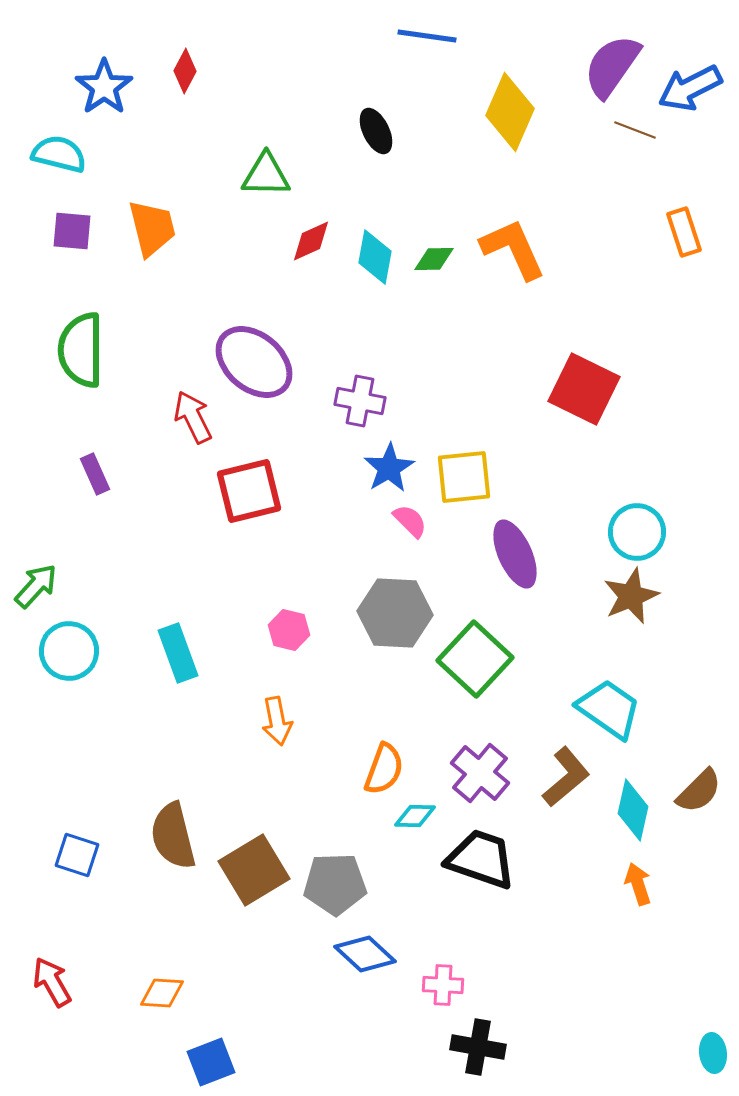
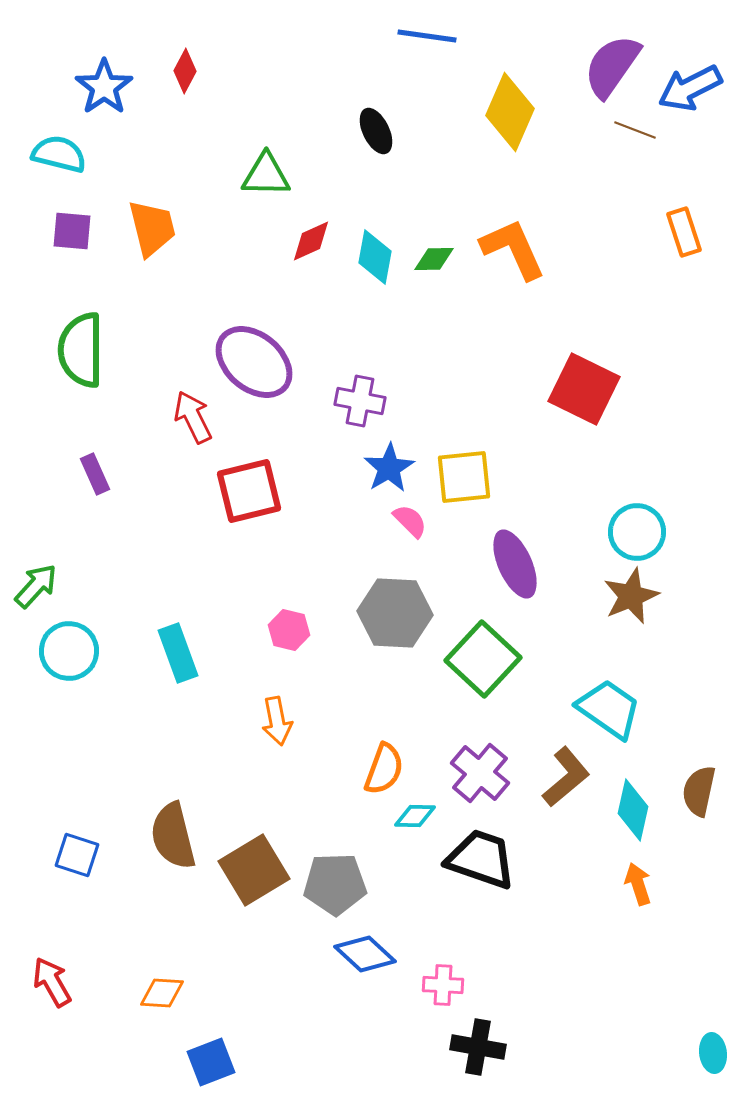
purple ellipse at (515, 554): moved 10 px down
green square at (475, 659): moved 8 px right
brown semicircle at (699, 791): rotated 147 degrees clockwise
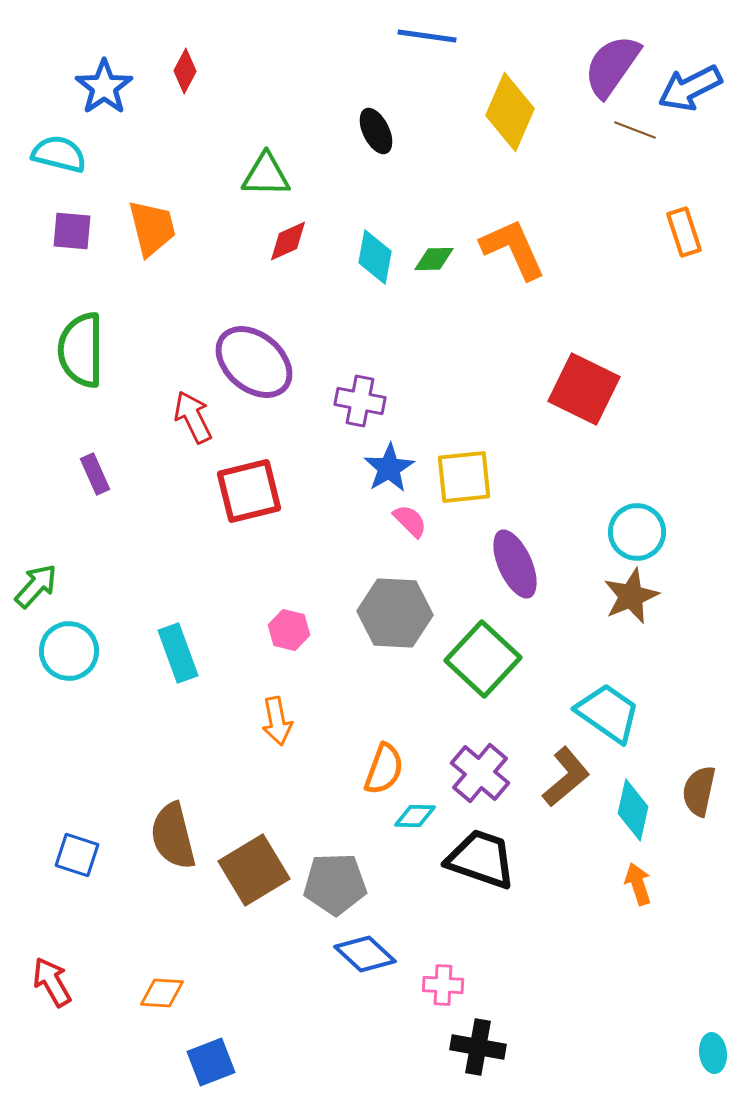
red diamond at (311, 241): moved 23 px left
cyan trapezoid at (609, 709): moved 1 px left, 4 px down
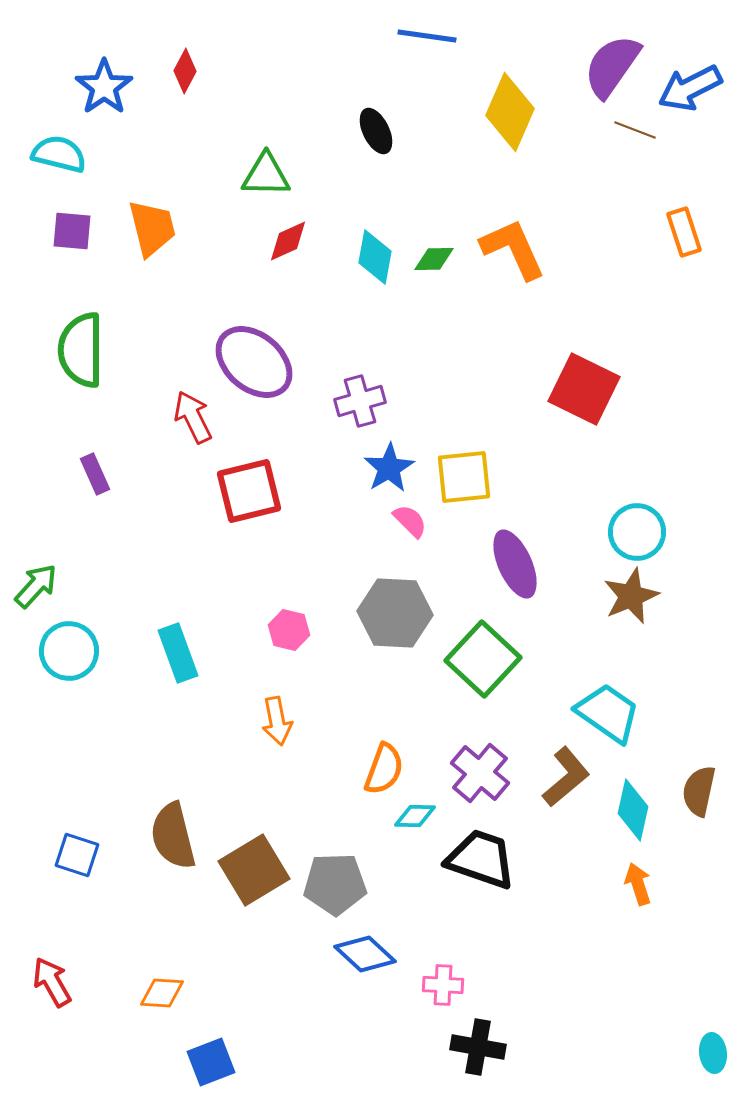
purple cross at (360, 401): rotated 27 degrees counterclockwise
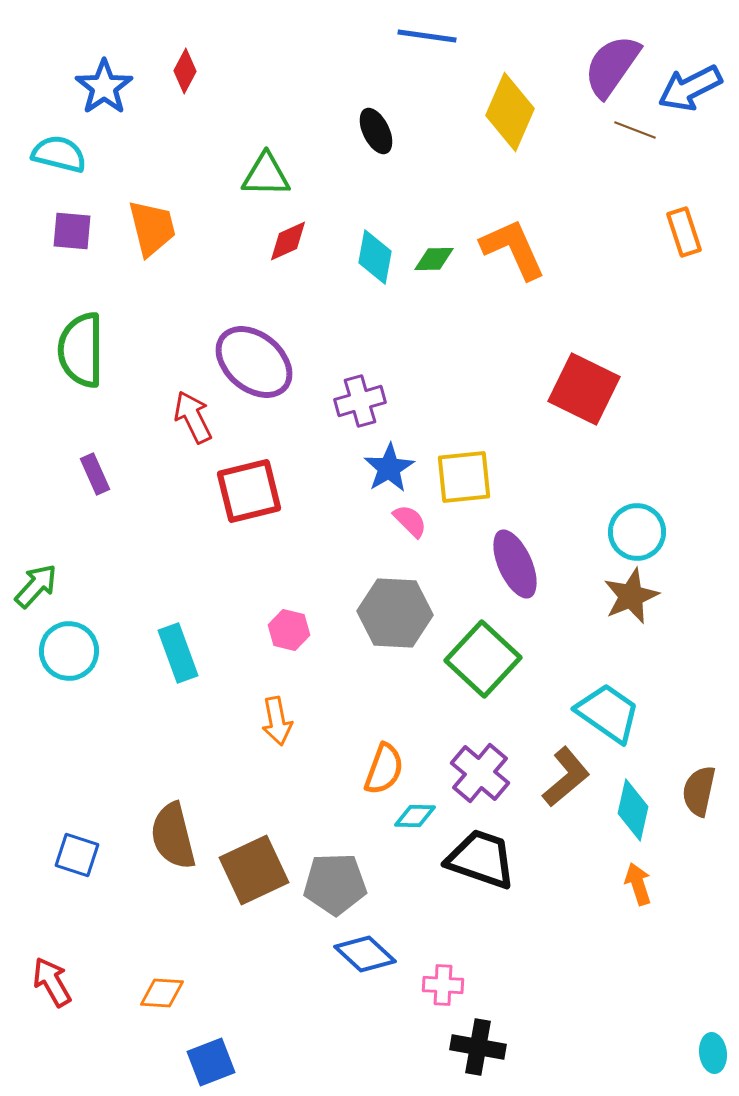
brown square at (254, 870): rotated 6 degrees clockwise
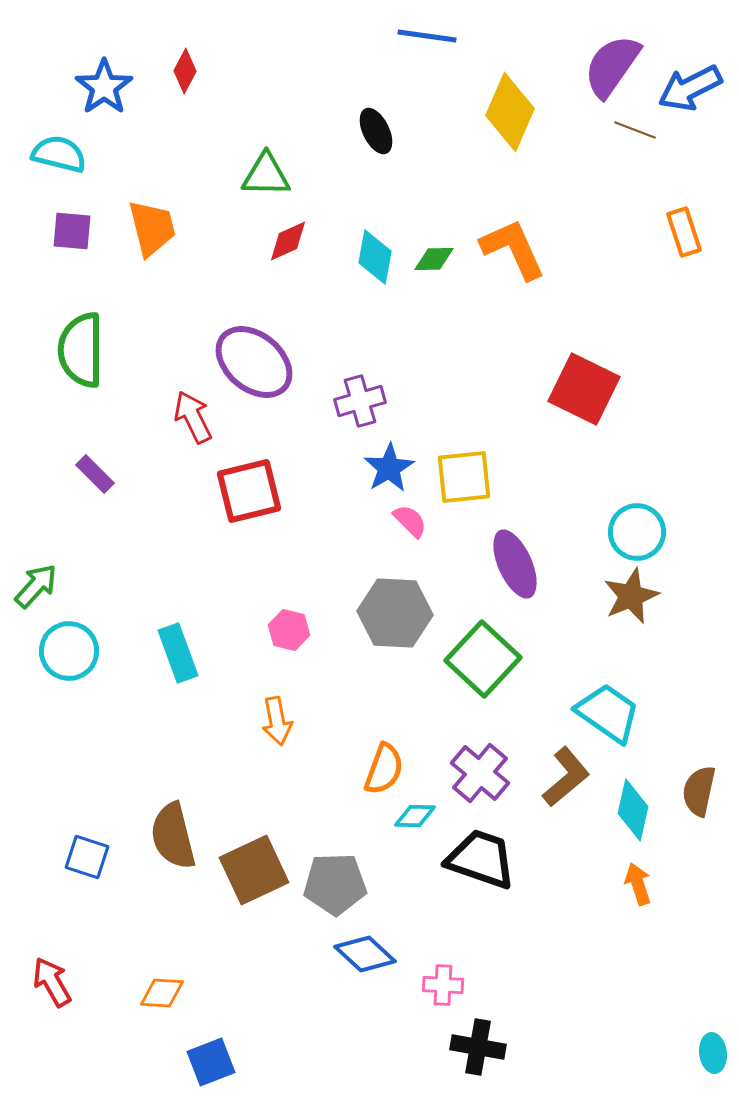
purple rectangle at (95, 474): rotated 21 degrees counterclockwise
blue square at (77, 855): moved 10 px right, 2 px down
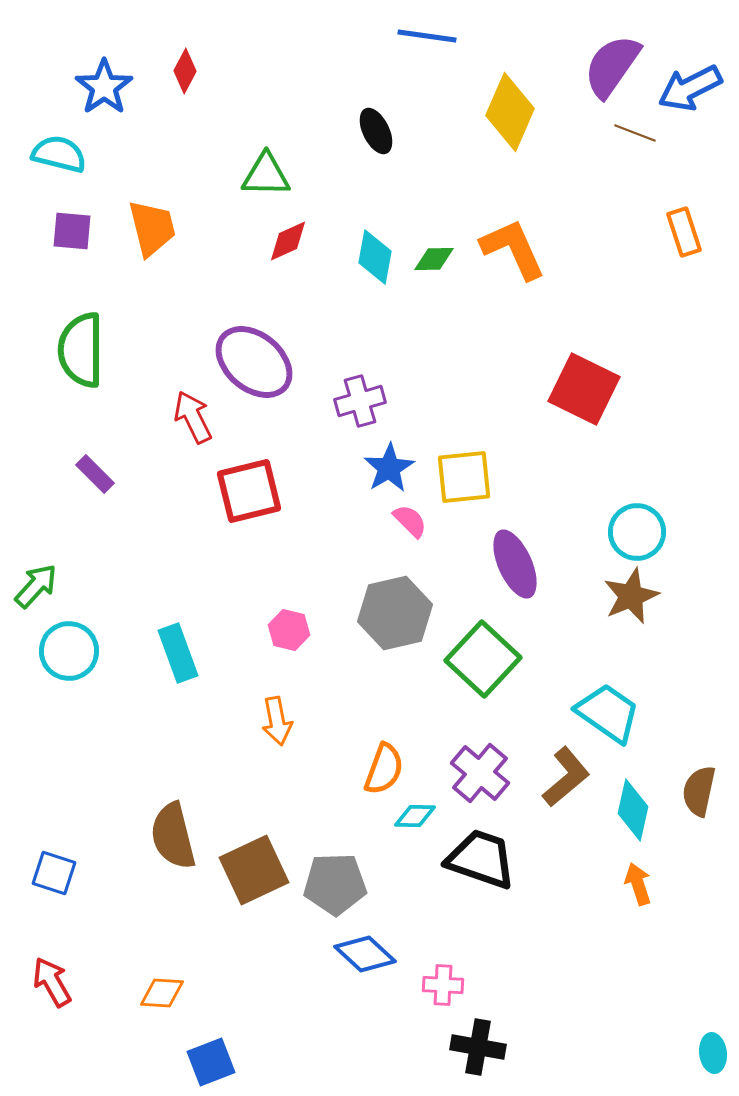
brown line at (635, 130): moved 3 px down
gray hexagon at (395, 613): rotated 16 degrees counterclockwise
blue square at (87, 857): moved 33 px left, 16 px down
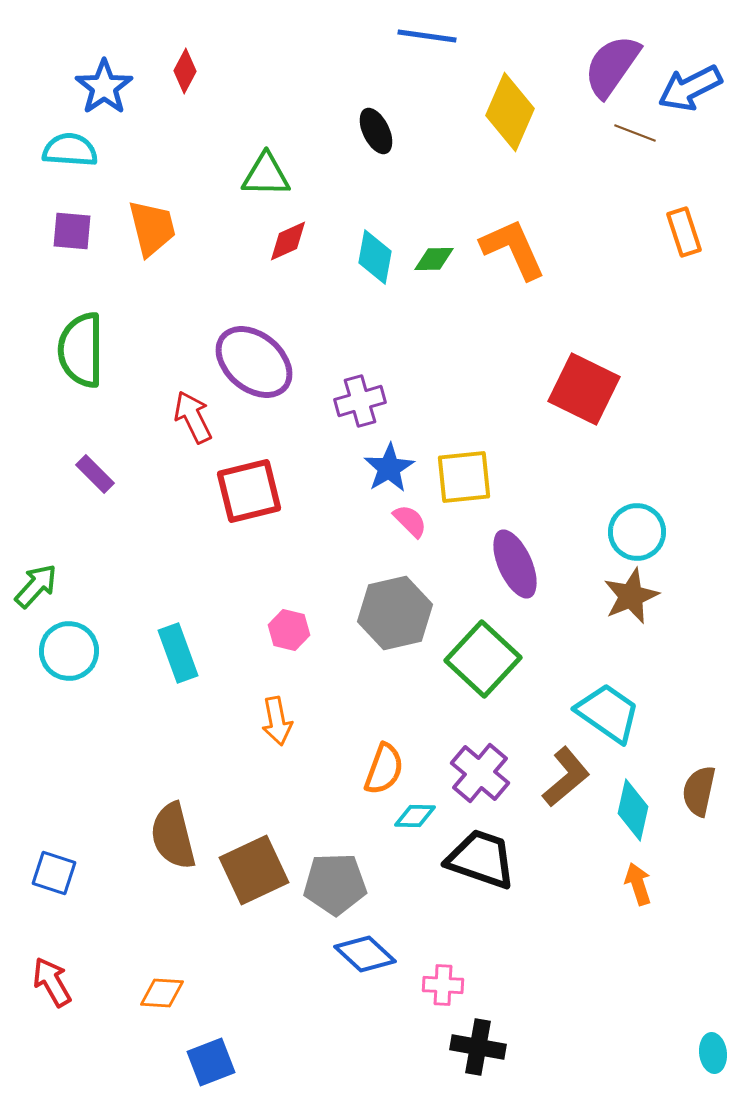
cyan semicircle at (59, 154): moved 11 px right, 4 px up; rotated 10 degrees counterclockwise
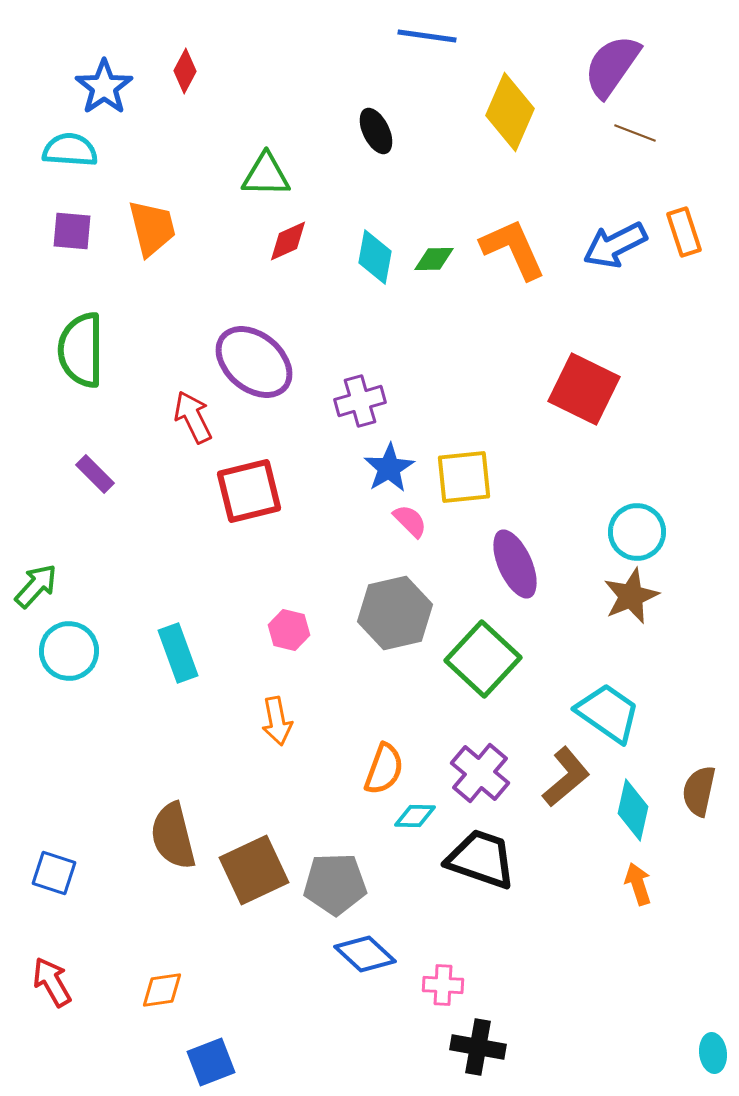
blue arrow at (690, 88): moved 75 px left, 157 px down
orange diamond at (162, 993): moved 3 px up; rotated 12 degrees counterclockwise
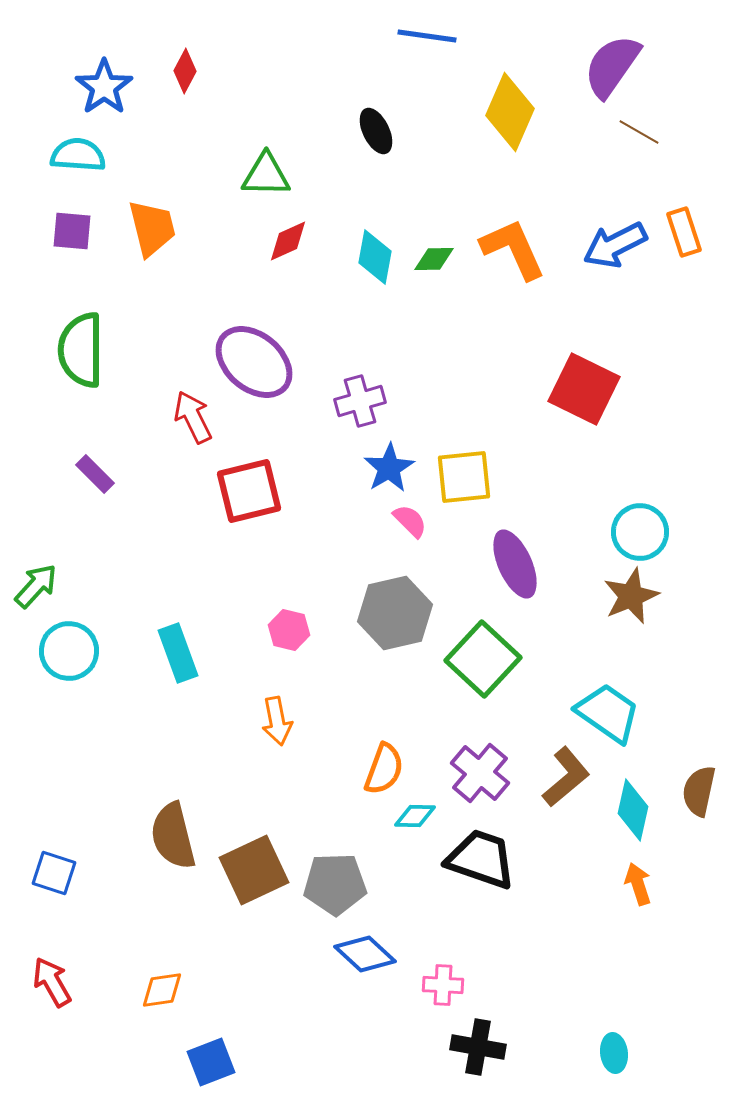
brown line at (635, 133): moved 4 px right, 1 px up; rotated 9 degrees clockwise
cyan semicircle at (70, 150): moved 8 px right, 5 px down
cyan circle at (637, 532): moved 3 px right
cyan ellipse at (713, 1053): moved 99 px left
